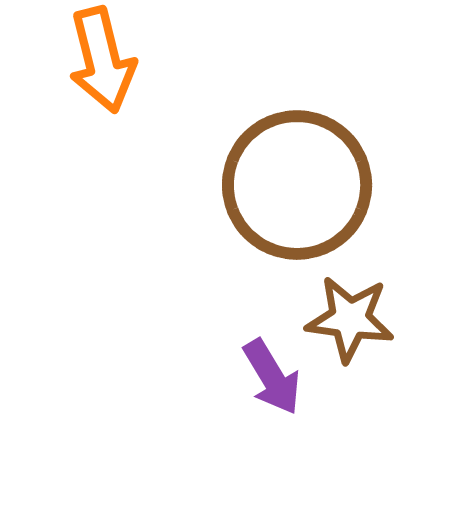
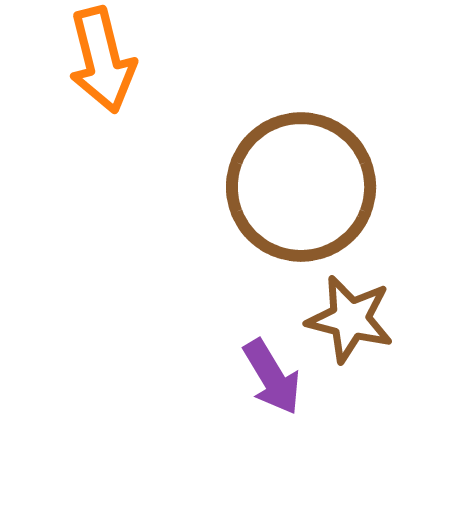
brown circle: moved 4 px right, 2 px down
brown star: rotated 6 degrees clockwise
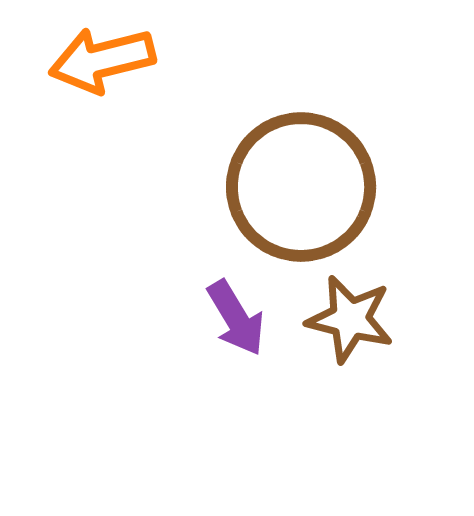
orange arrow: rotated 90 degrees clockwise
purple arrow: moved 36 px left, 59 px up
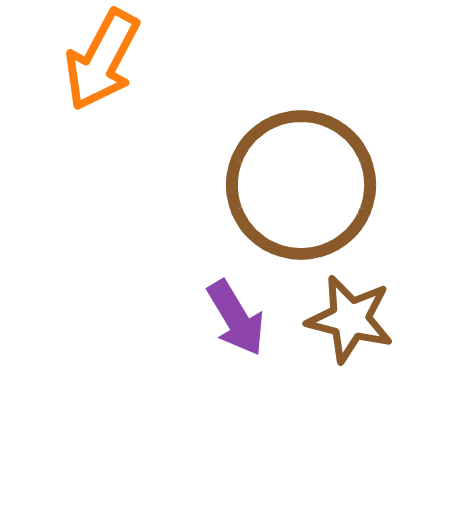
orange arrow: rotated 48 degrees counterclockwise
brown circle: moved 2 px up
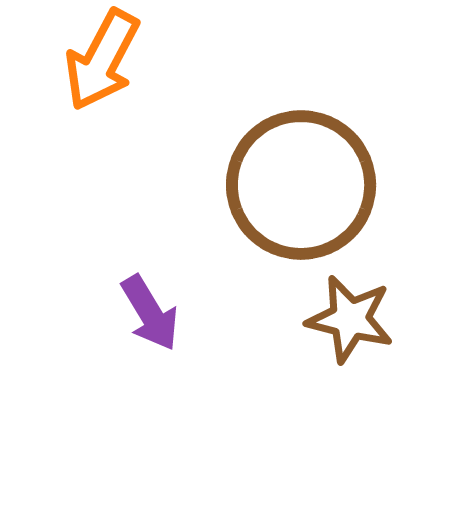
purple arrow: moved 86 px left, 5 px up
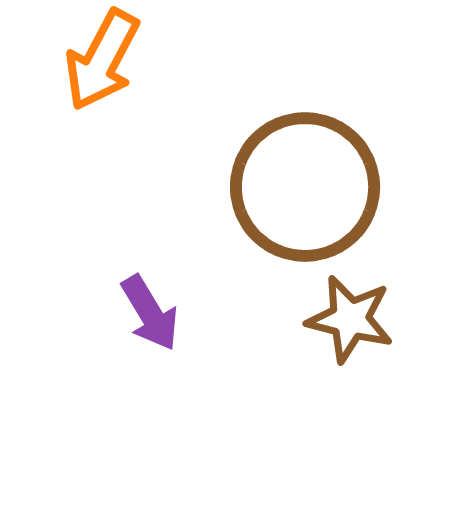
brown circle: moved 4 px right, 2 px down
